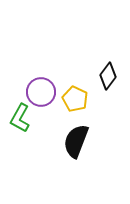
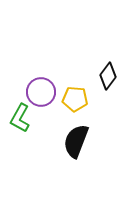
yellow pentagon: rotated 20 degrees counterclockwise
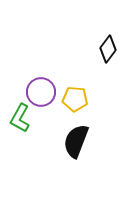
black diamond: moved 27 px up
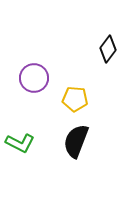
purple circle: moved 7 px left, 14 px up
green L-shape: moved 25 px down; rotated 92 degrees counterclockwise
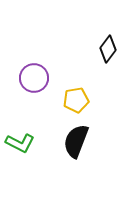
yellow pentagon: moved 1 px right, 1 px down; rotated 15 degrees counterclockwise
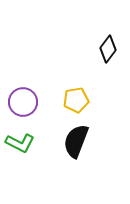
purple circle: moved 11 px left, 24 px down
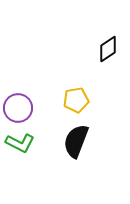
black diamond: rotated 20 degrees clockwise
purple circle: moved 5 px left, 6 px down
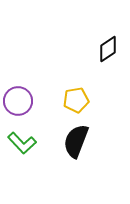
purple circle: moved 7 px up
green L-shape: moved 2 px right; rotated 20 degrees clockwise
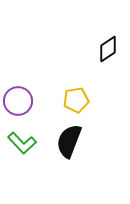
black semicircle: moved 7 px left
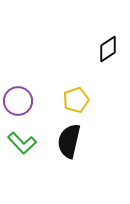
yellow pentagon: rotated 10 degrees counterclockwise
black semicircle: rotated 8 degrees counterclockwise
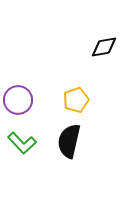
black diamond: moved 4 px left, 2 px up; rotated 24 degrees clockwise
purple circle: moved 1 px up
